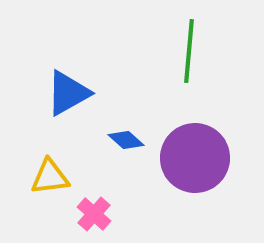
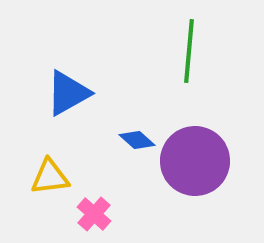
blue diamond: moved 11 px right
purple circle: moved 3 px down
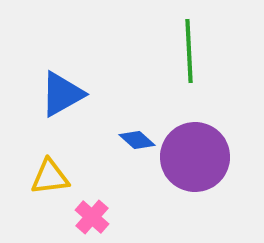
green line: rotated 8 degrees counterclockwise
blue triangle: moved 6 px left, 1 px down
purple circle: moved 4 px up
pink cross: moved 2 px left, 3 px down
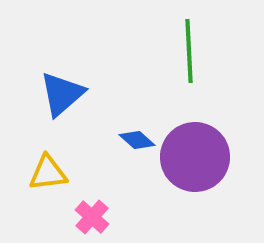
blue triangle: rotated 12 degrees counterclockwise
yellow triangle: moved 2 px left, 4 px up
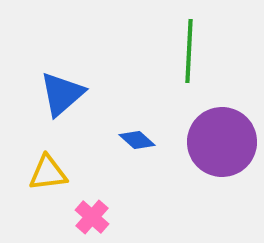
green line: rotated 6 degrees clockwise
purple circle: moved 27 px right, 15 px up
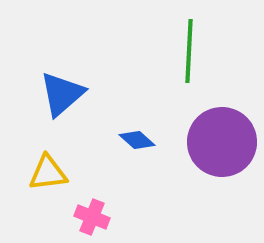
pink cross: rotated 20 degrees counterclockwise
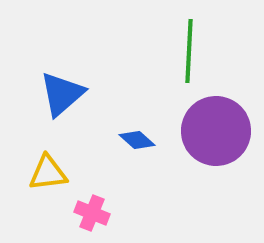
purple circle: moved 6 px left, 11 px up
pink cross: moved 4 px up
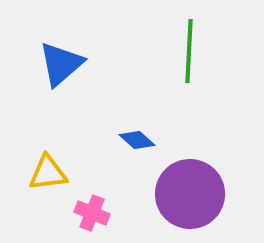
blue triangle: moved 1 px left, 30 px up
purple circle: moved 26 px left, 63 px down
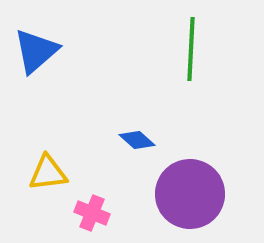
green line: moved 2 px right, 2 px up
blue triangle: moved 25 px left, 13 px up
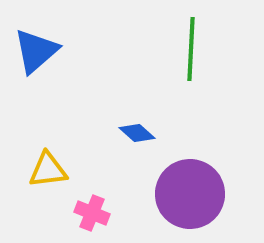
blue diamond: moved 7 px up
yellow triangle: moved 3 px up
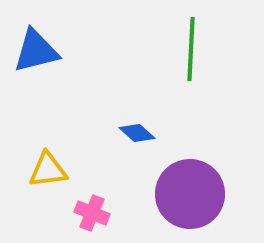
blue triangle: rotated 27 degrees clockwise
